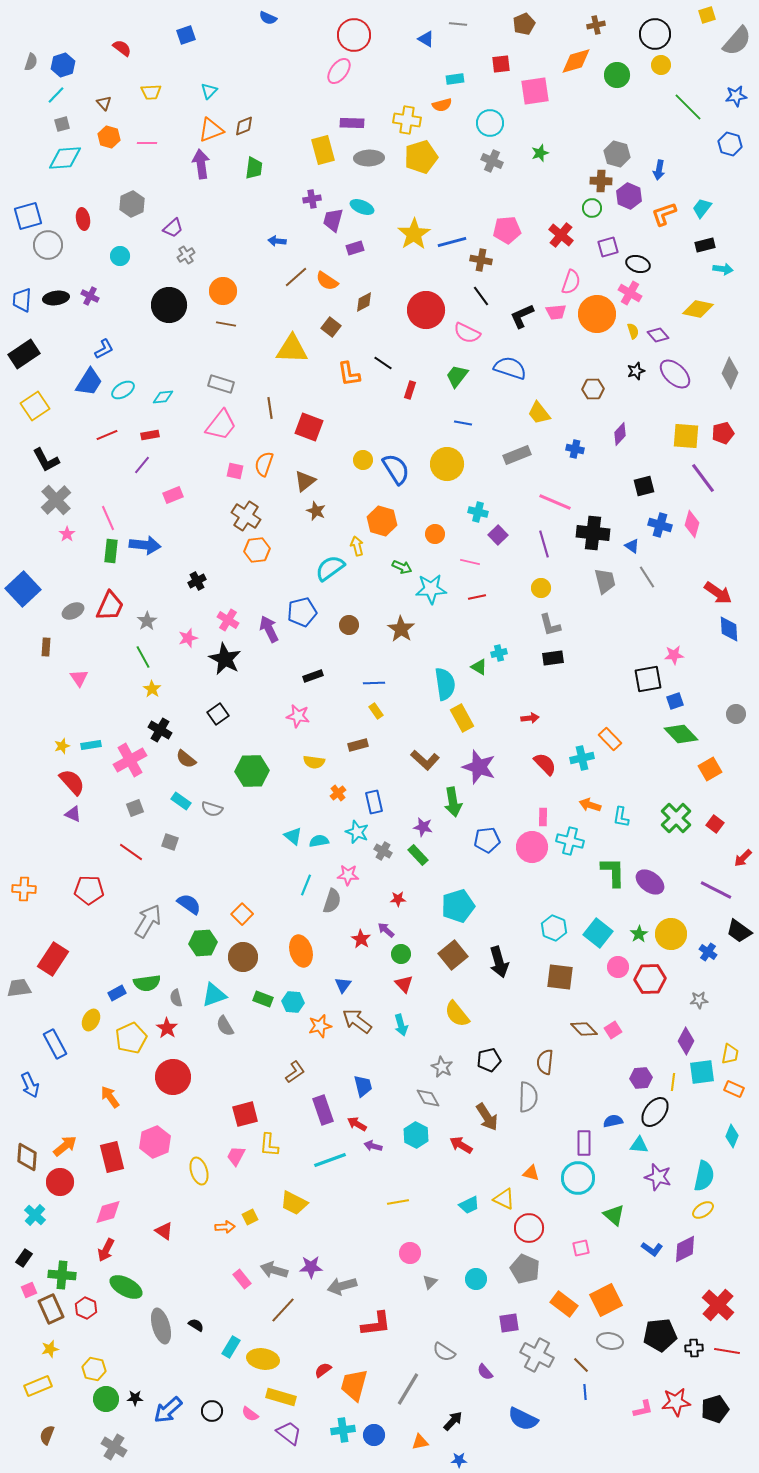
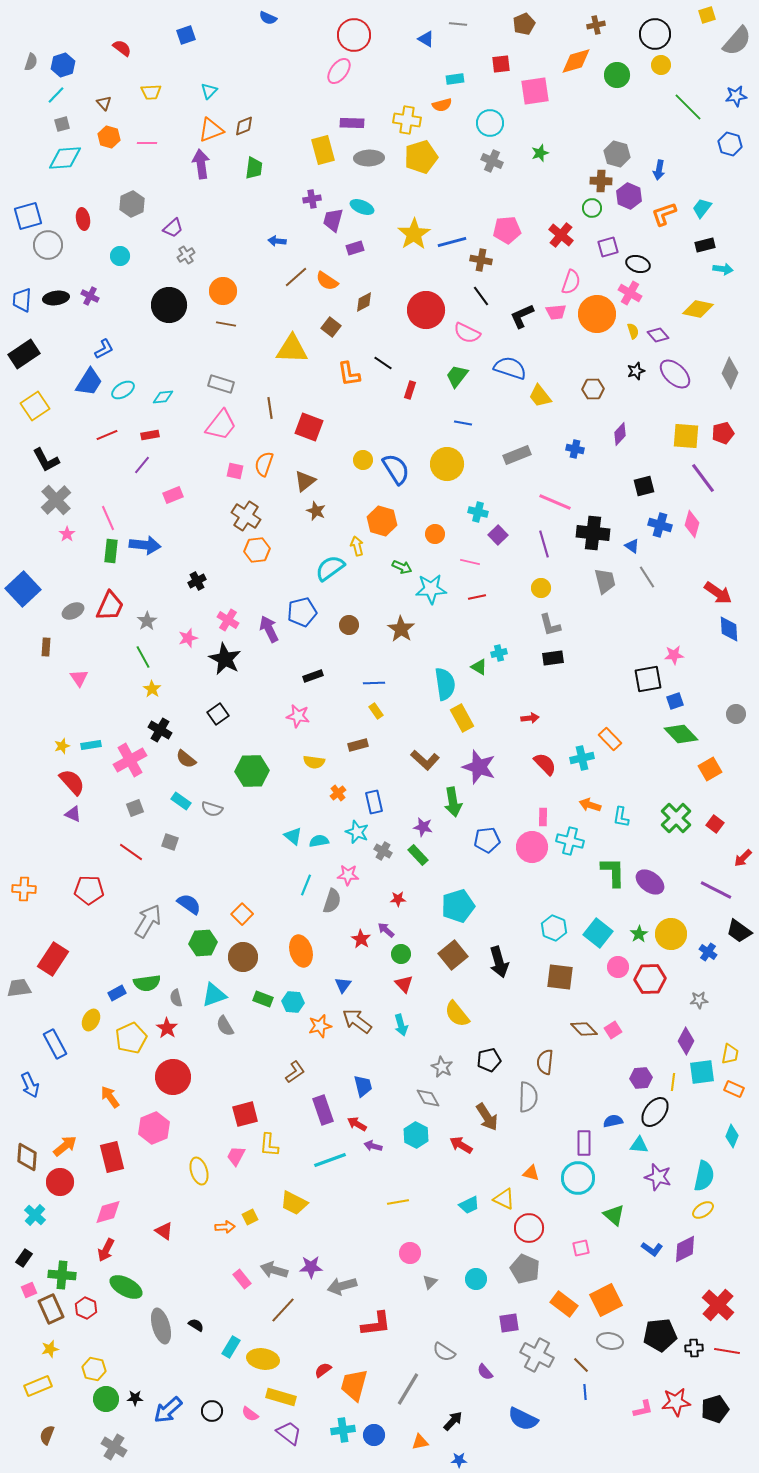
yellow trapezoid at (539, 413): moved 1 px right, 17 px up
pink hexagon at (155, 1142): moved 1 px left, 14 px up
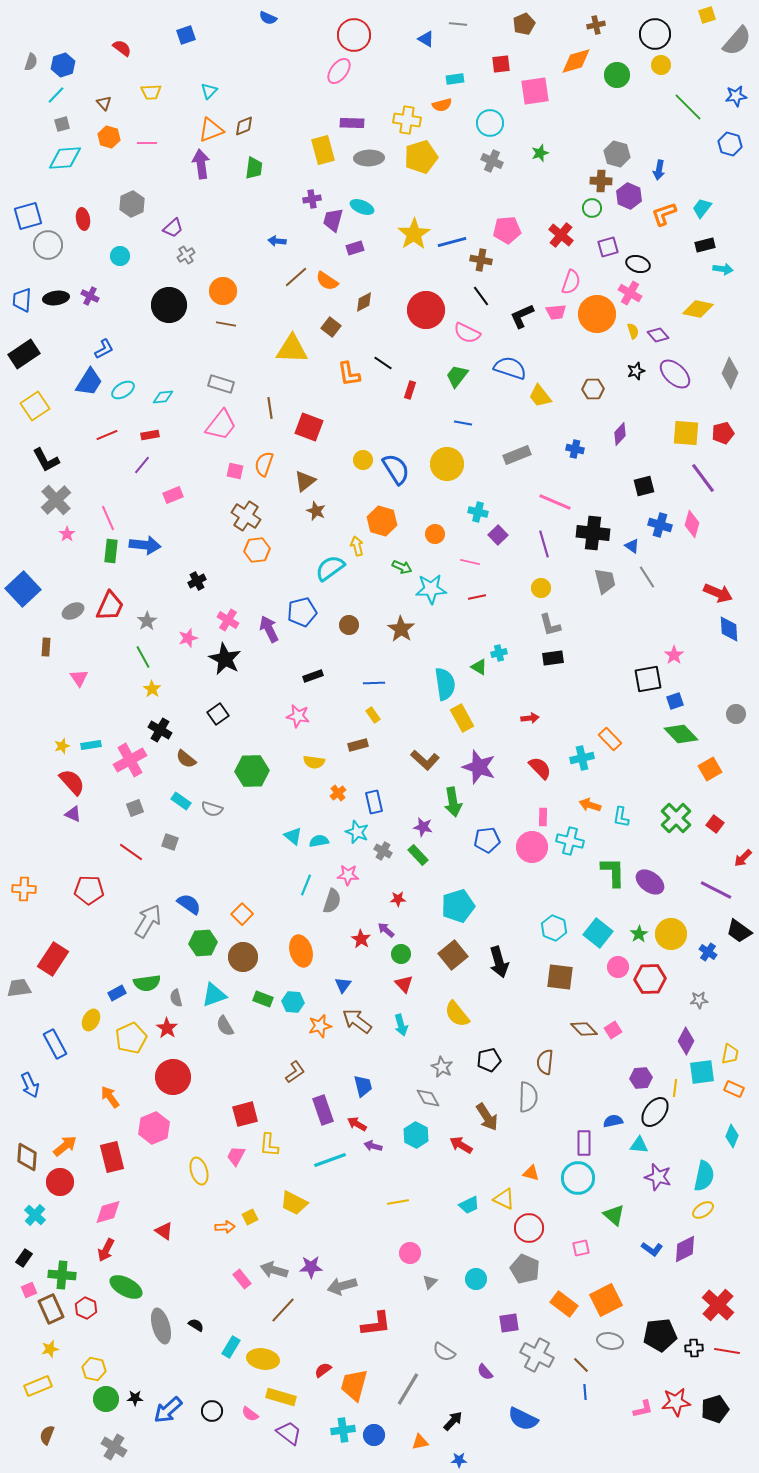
yellow square at (686, 436): moved 3 px up
red arrow at (718, 593): rotated 12 degrees counterclockwise
pink star at (674, 655): rotated 30 degrees counterclockwise
yellow rectangle at (376, 711): moved 3 px left, 4 px down
red semicircle at (545, 764): moved 5 px left, 4 px down
yellow line at (673, 1082): moved 2 px right, 6 px down
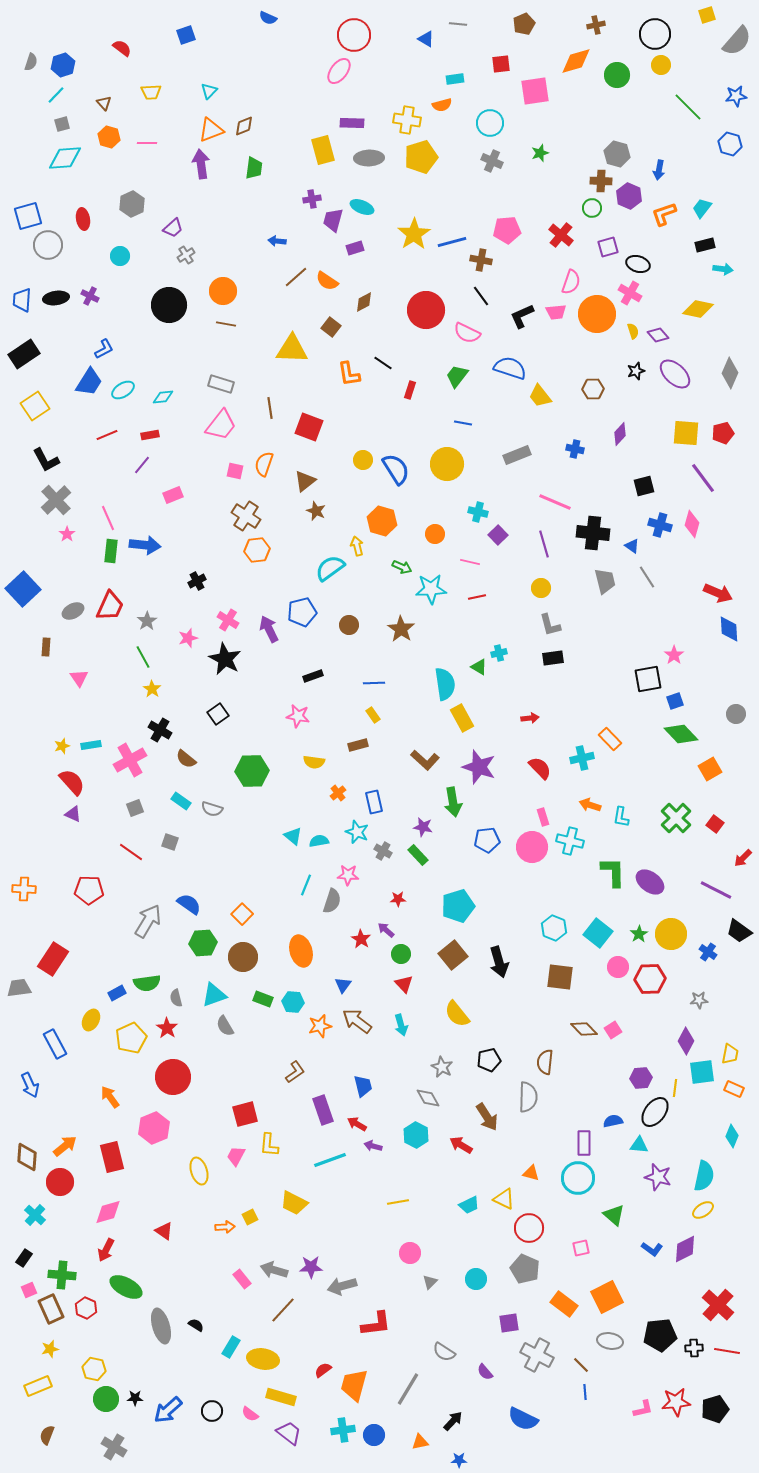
pink rectangle at (543, 817): rotated 18 degrees counterclockwise
orange square at (606, 1300): moved 1 px right, 3 px up
